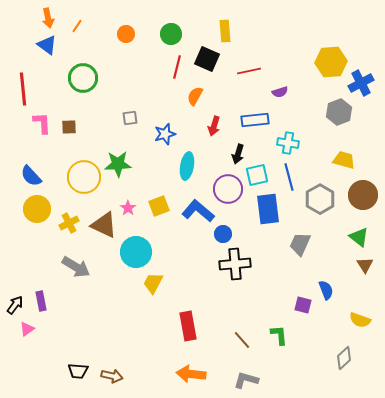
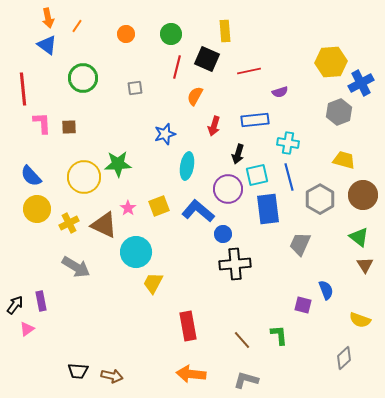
gray square at (130, 118): moved 5 px right, 30 px up
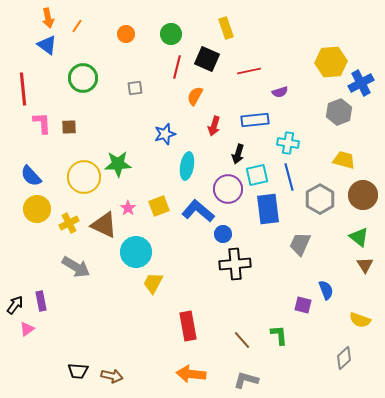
yellow rectangle at (225, 31): moved 1 px right, 3 px up; rotated 15 degrees counterclockwise
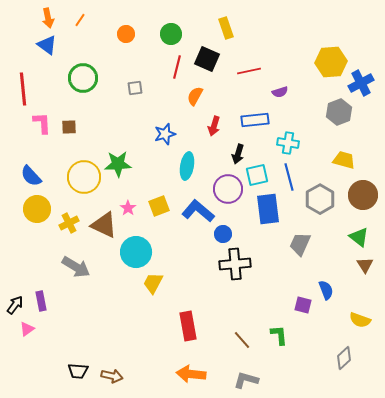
orange line at (77, 26): moved 3 px right, 6 px up
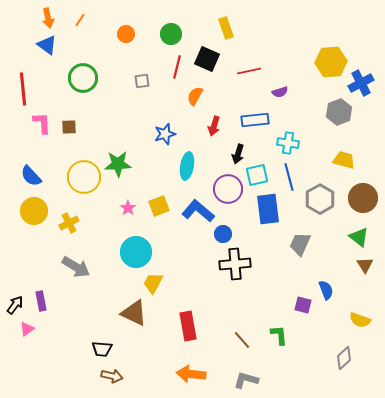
gray square at (135, 88): moved 7 px right, 7 px up
brown circle at (363, 195): moved 3 px down
yellow circle at (37, 209): moved 3 px left, 2 px down
brown triangle at (104, 225): moved 30 px right, 88 px down
black trapezoid at (78, 371): moved 24 px right, 22 px up
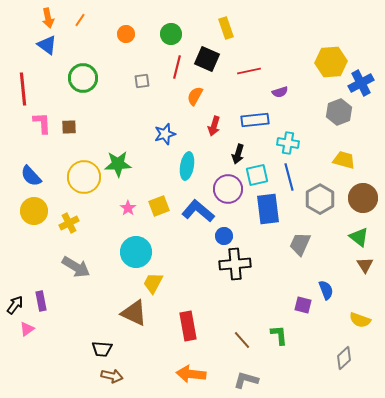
blue circle at (223, 234): moved 1 px right, 2 px down
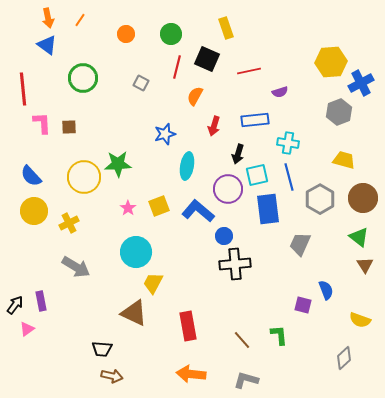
gray square at (142, 81): moved 1 px left, 2 px down; rotated 35 degrees clockwise
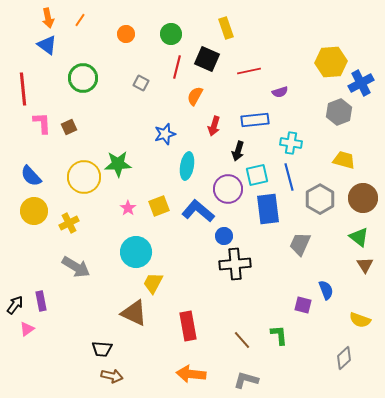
brown square at (69, 127): rotated 21 degrees counterclockwise
cyan cross at (288, 143): moved 3 px right
black arrow at (238, 154): moved 3 px up
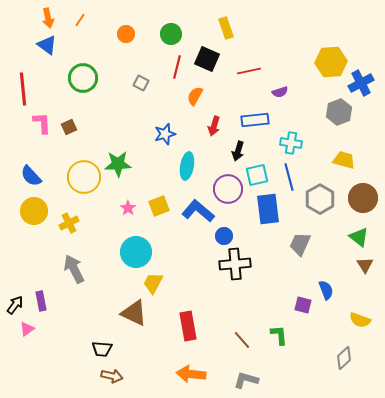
gray arrow at (76, 267): moved 2 px left, 2 px down; rotated 148 degrees counterclockwise
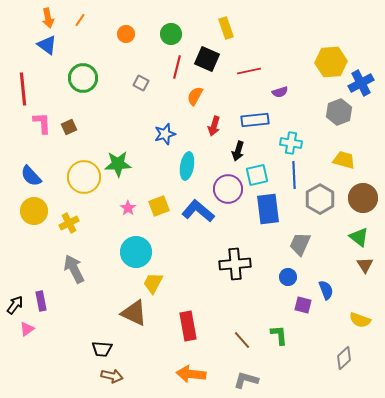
blue line at (289, 177): moved 5 px right, 2 px up; rotated 12 degrees clockwise
blue circle at (224, 236): moved 64 px right, 41 px down
